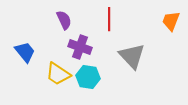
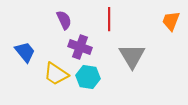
gray triangle: rotated 12 degrees clockwise
yellow trapezoid: moved 2 px left
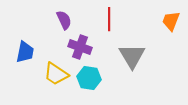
blue trapezoid: rotated 50 degrees clockwise
cyan hexagon: moved 1 px right, 1 px down
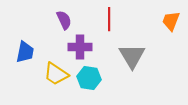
purple cross: rotated 20 degrees counterclockwise
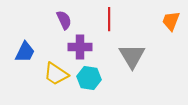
blue trapezoid: rotated 15 degrees clockwise
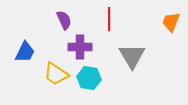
orange trapezoid: moved 1 px down
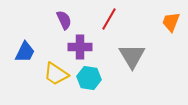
red line: rotated 30 degrees clockwise
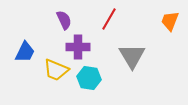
orange trapezoid: moved 1 px left, 1 px up
purple cross: moved 2 px left
yellow trapezoid: moved 4 px up; rotated 12 degrees counterclockwise
